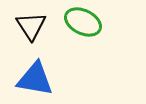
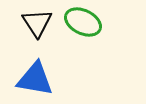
black triangle: moved 6 px right, 3 px up
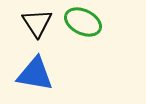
blue triangle: moved 5 px up
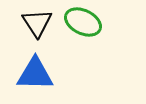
blue triangle: rotated 9 degrees counterclockwise
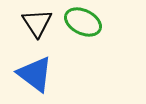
blue triangle: rotated 36 degrees clockwise
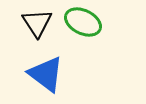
blue triangle: moved 11 px right
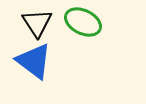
blue triangle: moved 12 px left, 13 px up
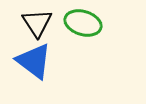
green ellipse: moved 1 px down; rotated 9 degrees counterclockwise
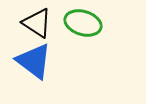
black triangle: rotated 24 degrees counterclockwise
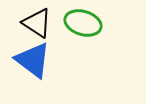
blue triangle: moved 1 px left, 1 px up
